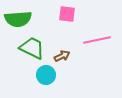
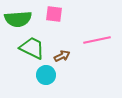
pink square: moved 13 px left
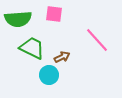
pink line: rotated 60 degrees clockwise
brown arrow: moved 1 px down
cyan circle: moved 3 px right
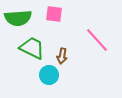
green semicircle: moved 1 px up
brown arrow: moved 1 px up; rotated 126 degrees clockwise
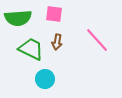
green trapezoid: moved 1 px left, 1 px down
brown arrow: moved 5 px left, 14 px up
cyan circle: moved 4 px left, 4 px down
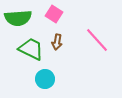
pink square: rotated 24 degrees clockwise
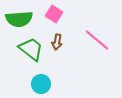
green semicircle: moved 1 px right, 1 px down
pink line: rotated 8 degrees counterclockwise
green trapezoid: rotated 12 degrees clockwise
cyan circle: moved 4 px left, 5 px down
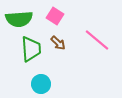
pink square: moved 1 px right, 2 px down
brown arrow: moved 1 px right, 1 px down; rotated 56 degrees counterclockwise
green trapezoid: rotated 48 degrees clockwise
